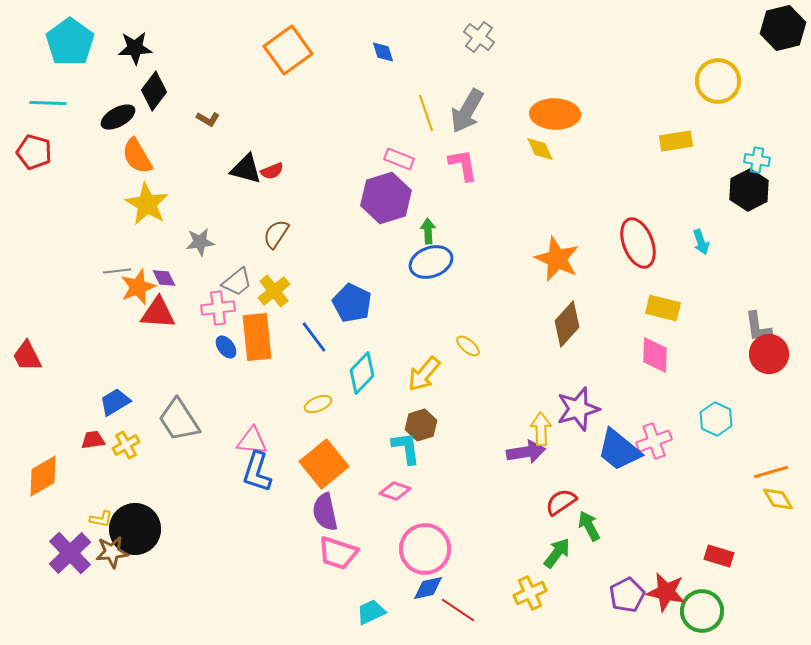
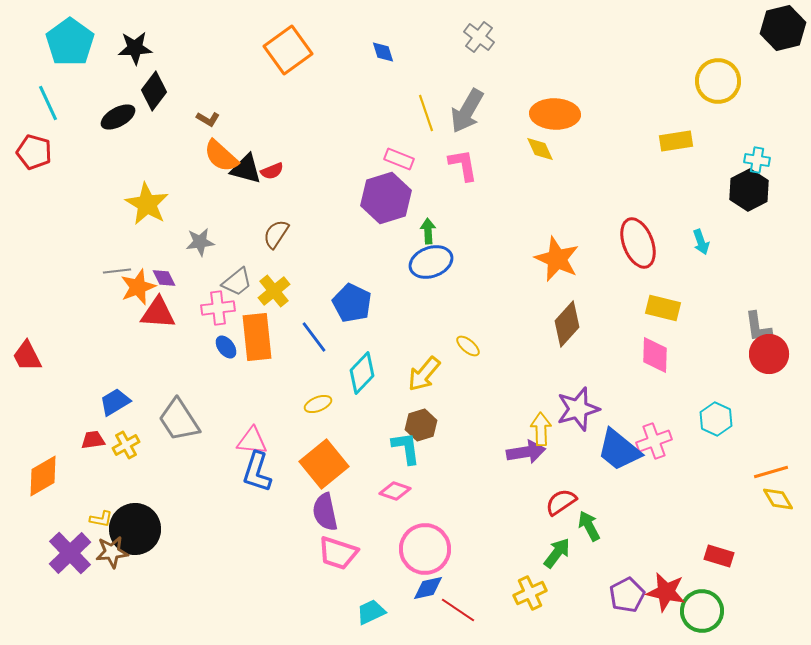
cyan line at (48, 103): rotated 63 degrees clockwise
orange semicircle at (137, 156): moved 84 px right; rotated 18 degrees counterclockwise
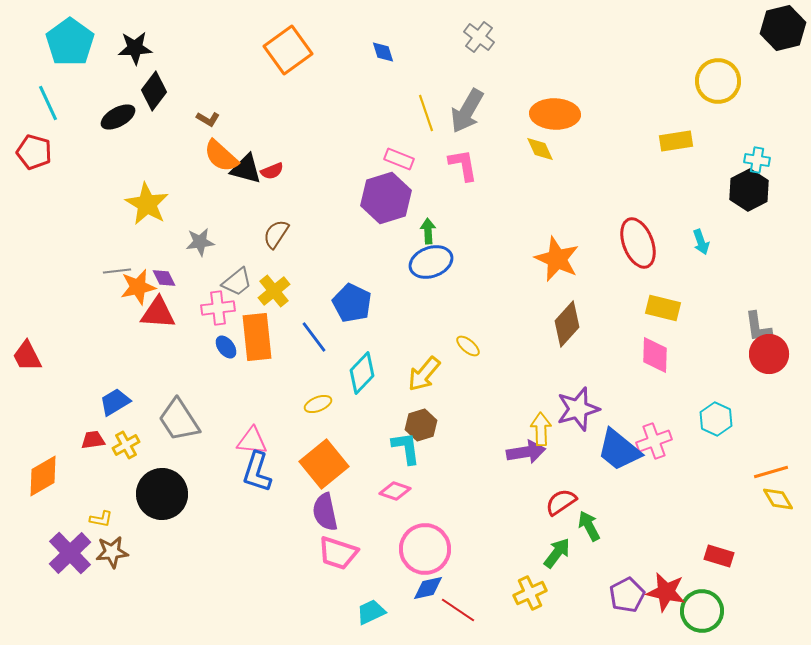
orange star at (138, 287): rotated 9 degrees clockwise
black circle at (135, 529): moved 27 px right, 35 px up
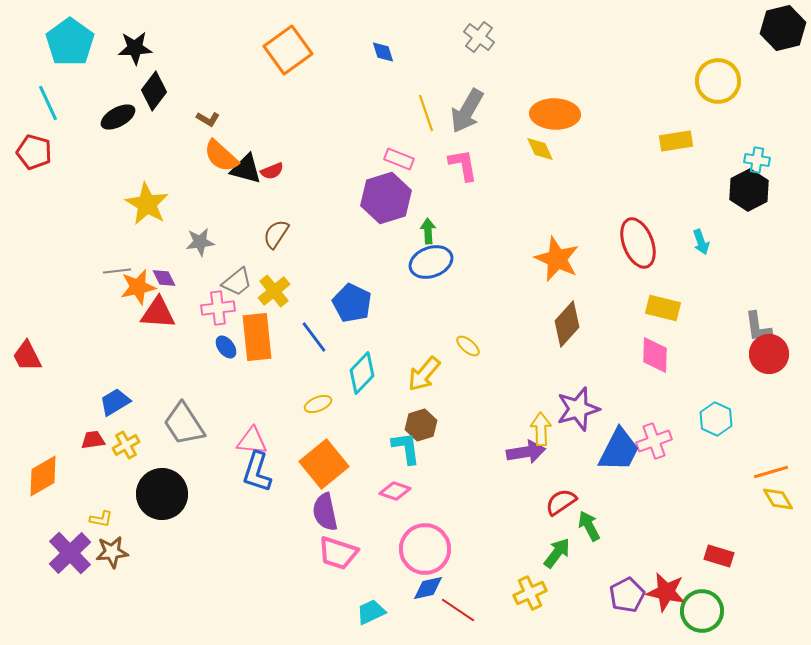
gray trapezoid at (179, 420): moved 5 px right, 4 px down
blue trapezoid at (619, 450): rotated 102 degrees counterclockwise
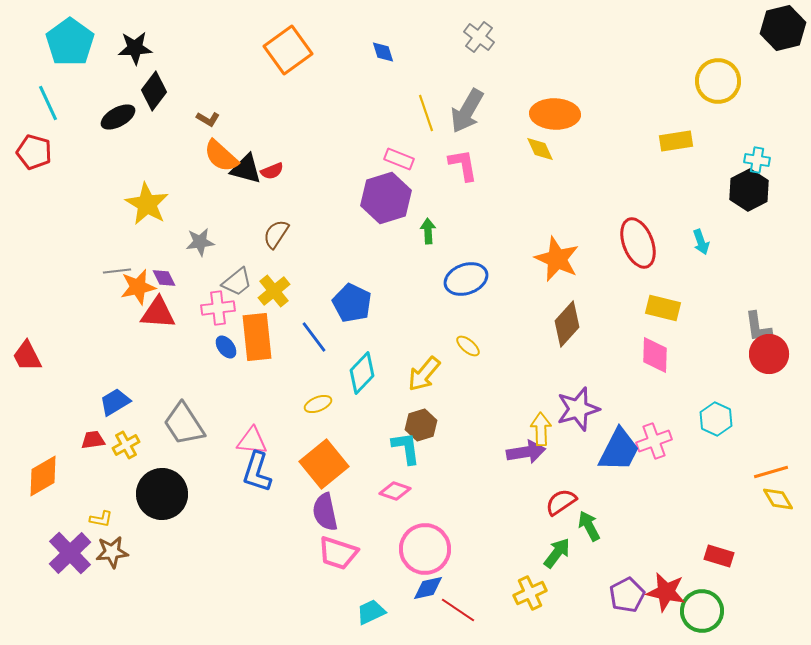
blue ellipse at (431, 262): moved 35 px right, 17 px down
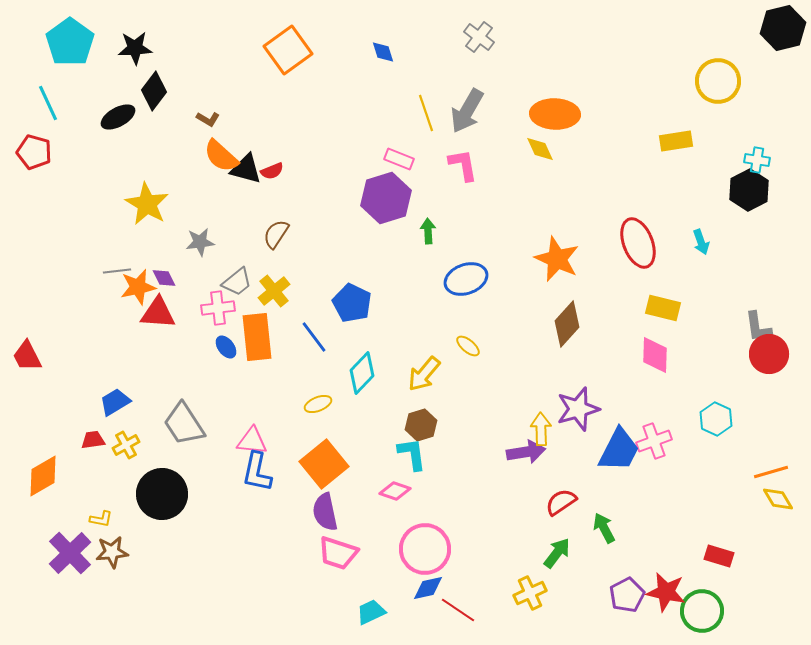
cyan L-shape at (406, 448): moved 6 px right, 6 px down
blue L-shape at (257, 472): rotated 6 degrees counterclockwise
green arrow at (589, 526): moved 15 px right, 2 px down
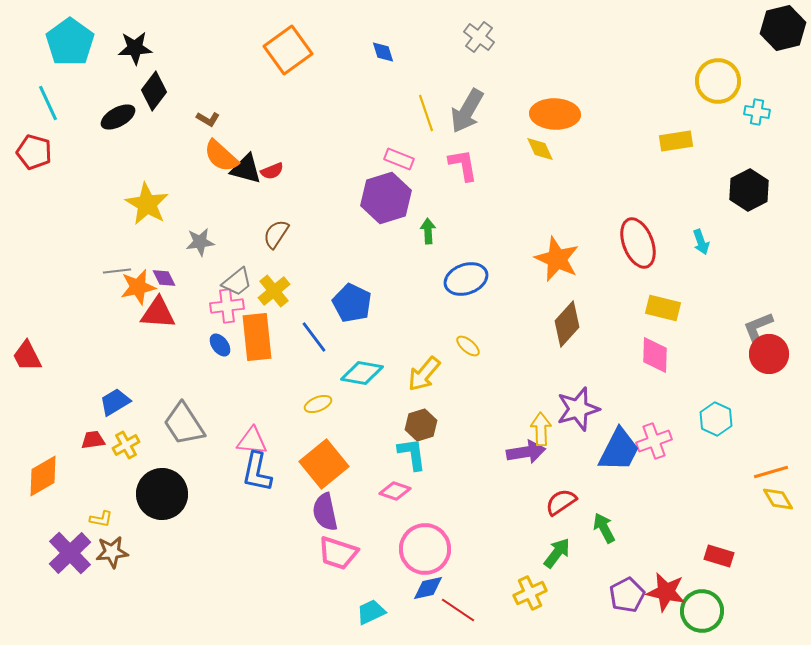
cyan cross at (757, 160): moved 48 px up
pink cross at (218, 308): moved 9 px right, 2 px up
gray L-shape at (758, 327): rotated 76 degrees clockwise
blue ellipse at (226, 347): moved 6 px left, 2 px up
cyan diamond at (362, 373): rotated 57 degrees clockwise
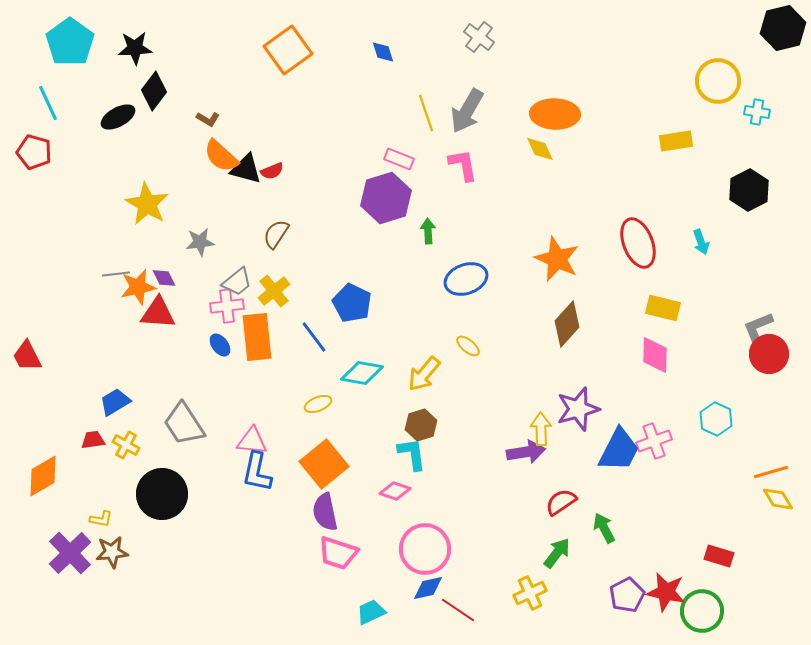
gray line at (117, 271): moved 1 px left, 3 px down
yellow cross at (126, 445): rotated 32 degrees counterclockwise
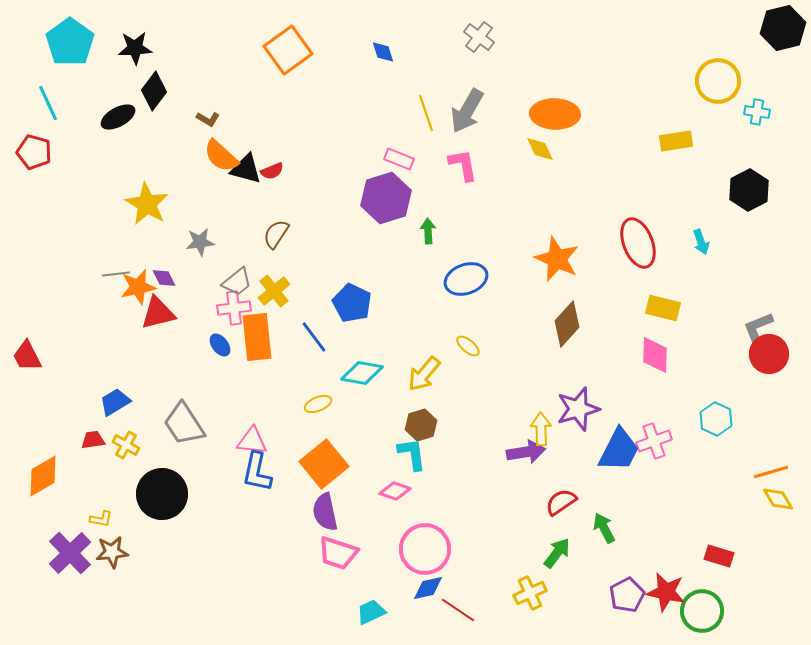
pink cross at (227, 306): moved 7 px right, 2 px down
red triangle at (158, 313): rotated 18 degrees counterclockwise
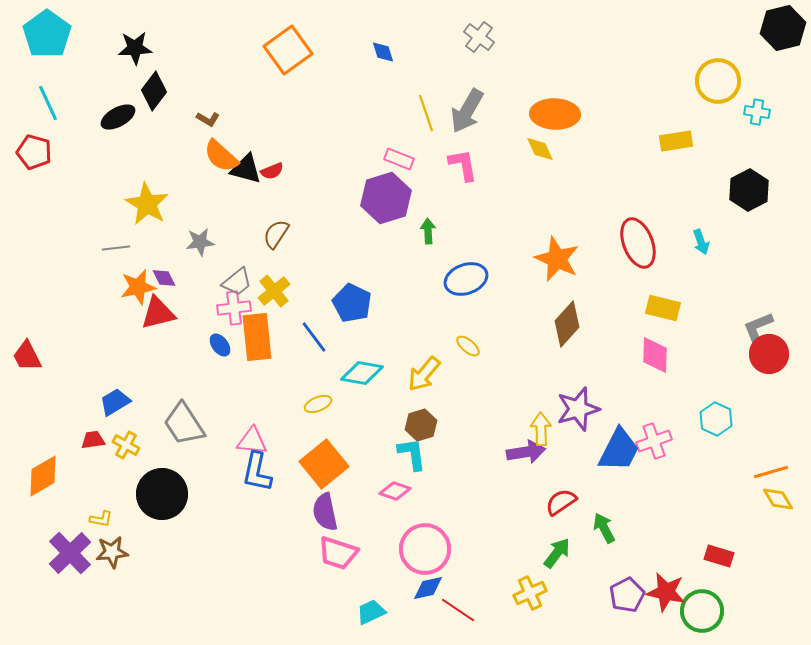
cyan pentagon at (70, 42): moved 23 px left, 8 px up
gray line at (116, 274): moved 26 px up
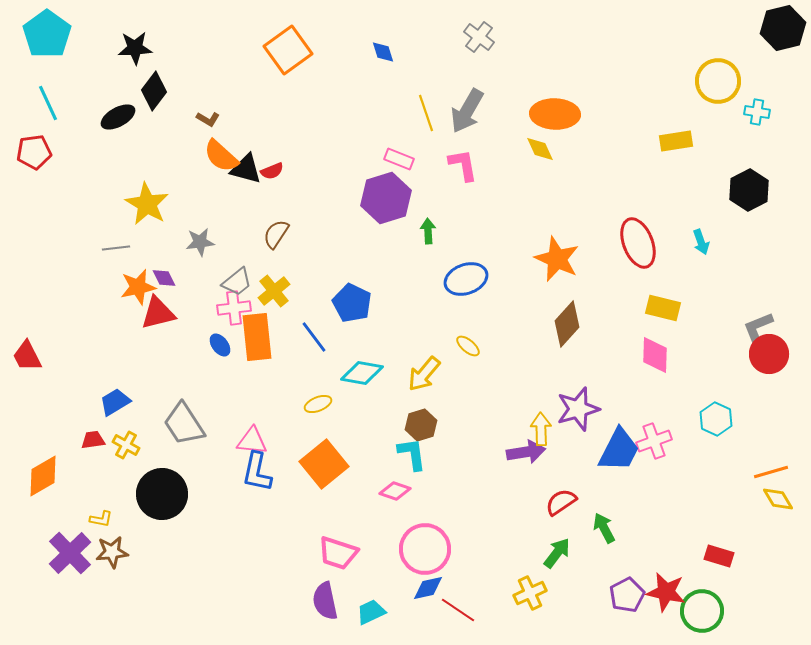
red pentagon at (34, 152): rotated 24 degrees counterclockwise
purple semicircle at (325, 512): moved 89 px down
